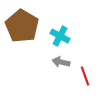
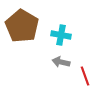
cyan cross: moved 1 px right, 1 px up; rotated 18 degrees counterclockwise
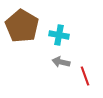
cyan cross: moved 2 px left
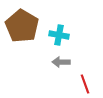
gray arrow: rotated 12 degrees counterclockwise
red line: moved 8 px down
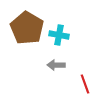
brown pentagon: moved 5 px right, 2 px down
gray arrow: moved 5 px left, 3 px down
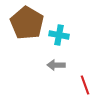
brown pentagon: moved 5 px up
red line: moved 1 px down
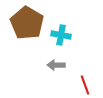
cyan cross: moved 2 px right
